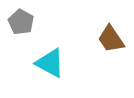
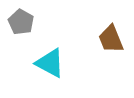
brown trapezoid: rotated 12 degrees clockwise
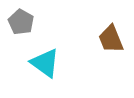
cyan triangle: moved 5 px left; rotated 8 degrees clockwise
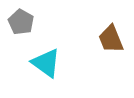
cyan triangle: moved 1 px right
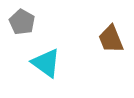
gray pentagon: moved 1 px right
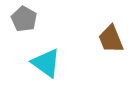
gray pentagon: moved 2 px right, 3 px up
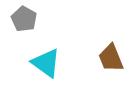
brown trapezoid: moved 19 px down
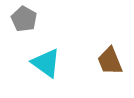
brown trapezoid: moved 1 px left, 3 px down
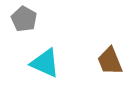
cyan triangle: moved 1 px left; rotated 12 degrees counterclockwise
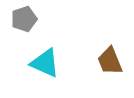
gray pentagon: rotated 25 degrees clockwise
